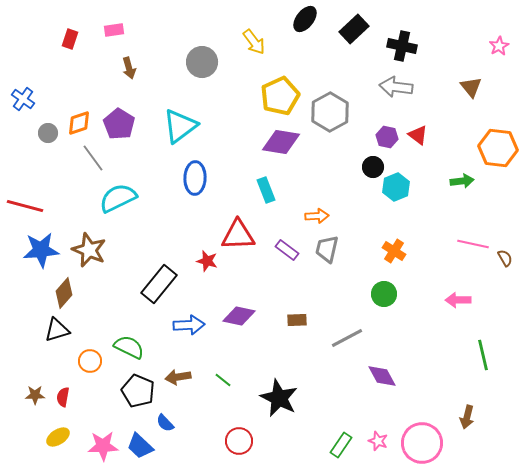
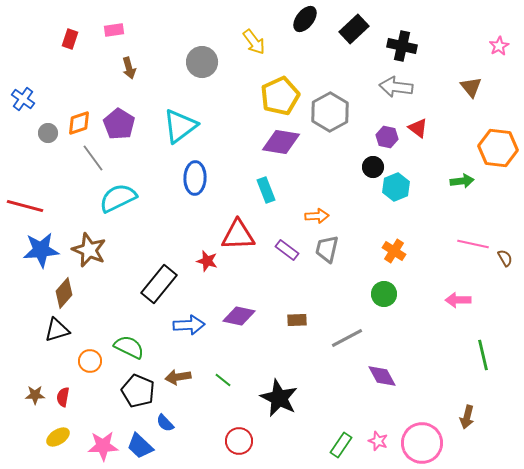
red triangle at (418, 135): moved 7 px up
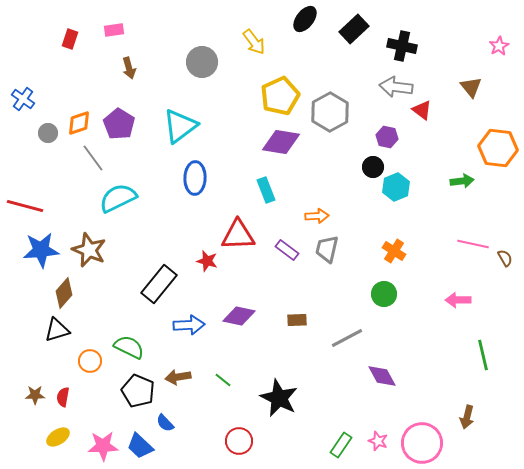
red triangle at (418, 128): moved 4 px right, 18 px up
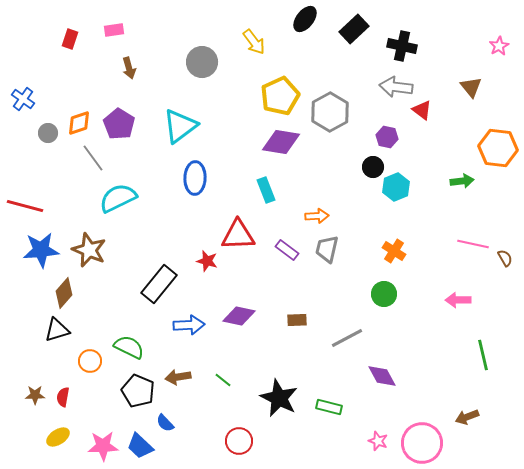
brown arrow at (467, 417): rotated 55 degrees clockwise
green rectangle at (341, 445): moved 12 px left, 38 px up; rotated 70 degrees clockwise
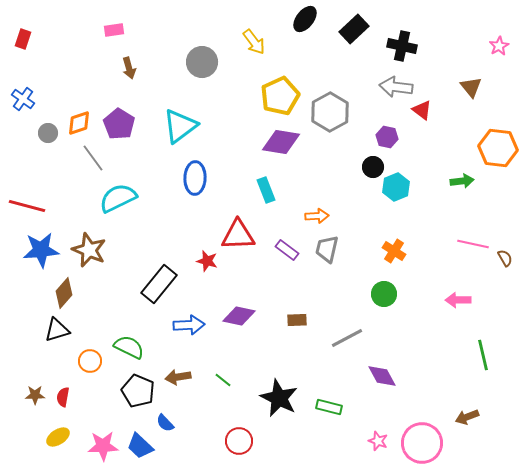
red rectangle at (70, 39): moved 47 px left
red line at (25, 206): moved 2 px right
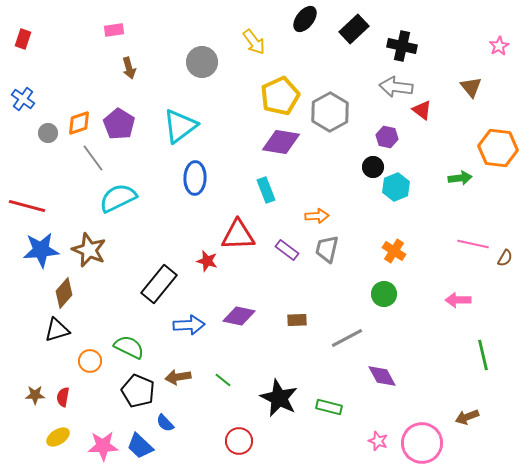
green arrow at (462, 181): moved 2 px left, 3 px up
brown semicircle at (505, 258): rotated 60 degrees clockwise
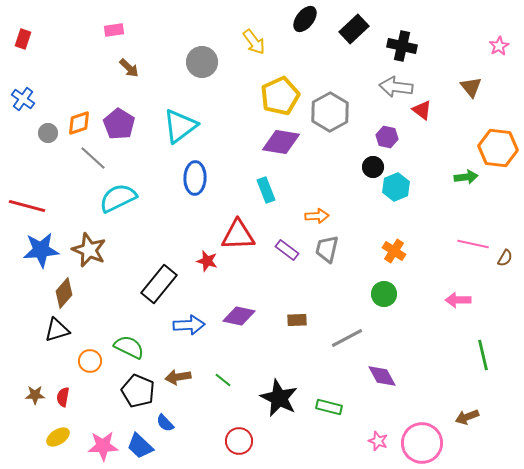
brown arrow at (129, 68): rotated 30 degrees counterclockwise
gray line at (93, 158): rotated 12 degrees counterclockwise
green arrow at (460, 178): moved 6 px right, 1 px up
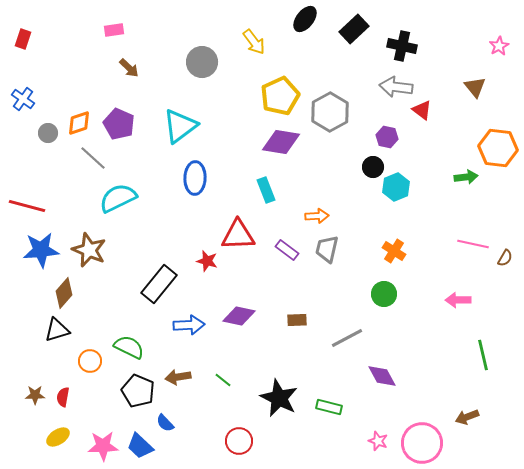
brown triangle at (471, 87): moved 4 px right
purple pentagon at (119, 124): rotated 8 degrees counterclockwise
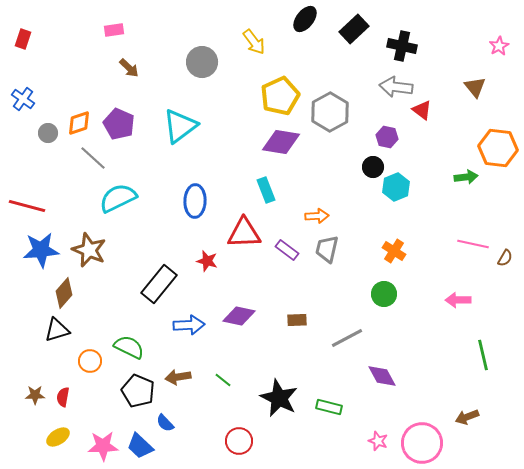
blue ellipse at (195, 178): moved 23 px down
red triangle at (238, 235): moved 6 px right, 2 px up
